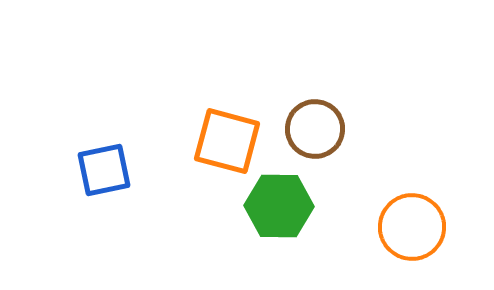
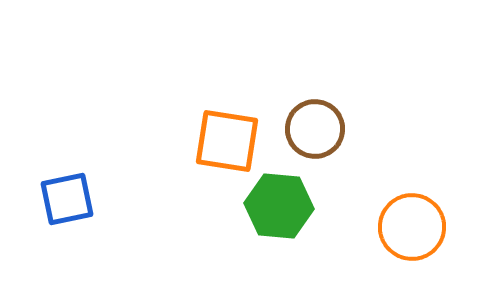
orange square: rotated 6 degrees counterclockwise
blue square: moved 37 px left, 29 px down
green hexagon: rotated 4 degrees clockwise
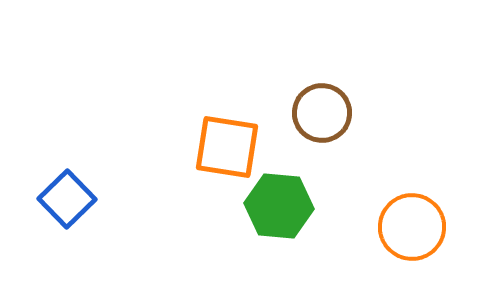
brown circle: moved 7 px right, 16 px up
orange square: moved 6 px down
blue square: rotated 32 degrees counterclockwise
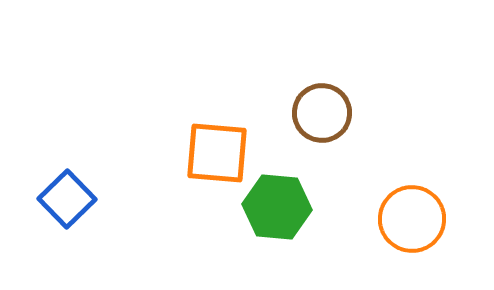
orange square: moved 10 px left, 6 px down; rotated 4 degrees counterclockwise
green hexagon: moved 2 px left, 1 px down
orange circle: moved 8 px up
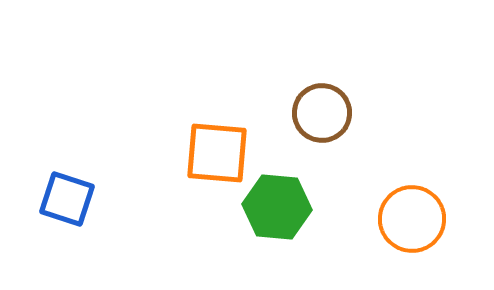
blue square: rotated 28 degrees counterclockwise
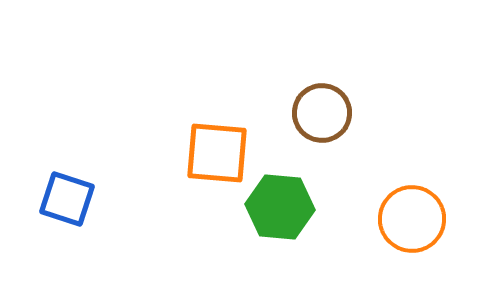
green hexagon: moved 3 px right
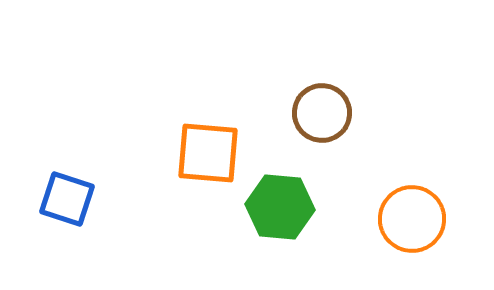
orange square: moved 9 px left
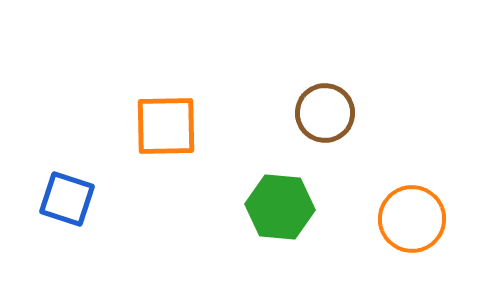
brown circle: moved 3 px right
orange square: moved 42 px left, 27 px up; rotated 6 degrees counterclockwise
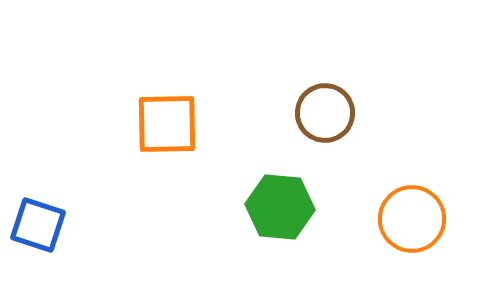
orange square: moved 1 px right, 2 px up
blue square: moved 29 px left, 26 px down
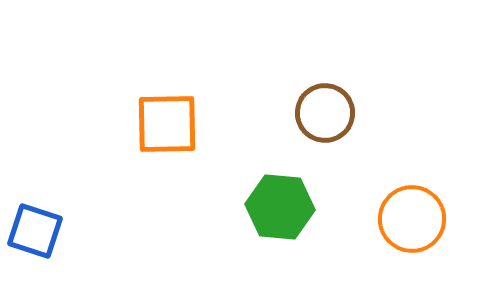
blue square: moved 3 px left, 6 px down
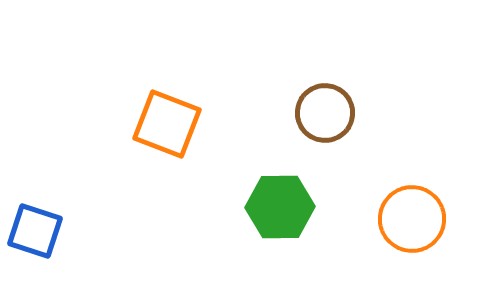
orange square: rotated 22 degrees clockwise
green hexagon: rotated 6 degrees counterclockwise
